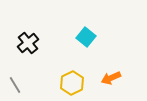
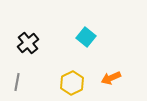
gray line: moved 2 px right, 3 px up; rotated 42 degrees clockwise
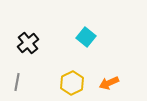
orange arrow: moved 2 px left, 5 px down
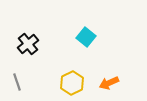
black cross: moved 1 px down
gray line: rotated 30 degrees counterclockwise
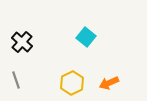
black cross: moved 6 px left, 2 px up; rotated 10 degrees counterclockwise
gray line: moved 1 px left, 2 px up
